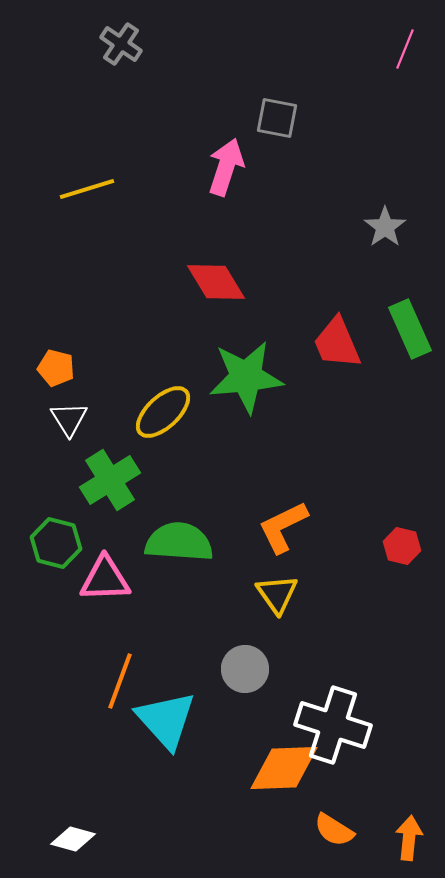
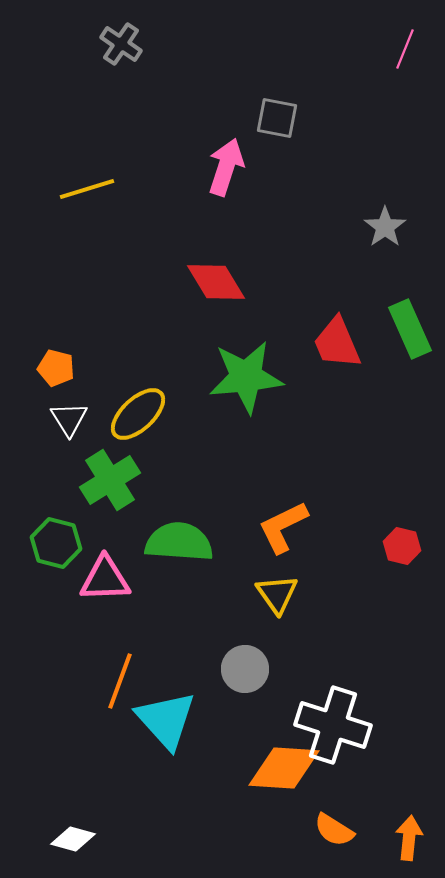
yellow ellipse: moved 25 px left, 2 px down
orange diamond: rotated 6 degrees clockwise
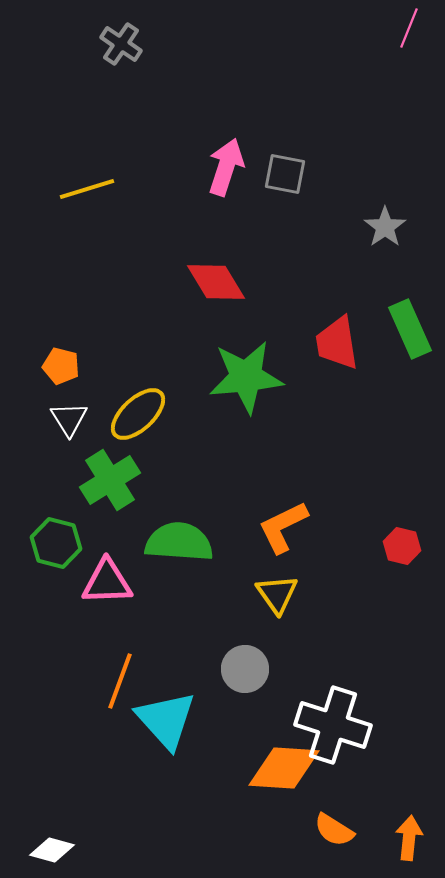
pink line: moved 4 px right, 21 px up
gray square: moved 8 px right, 56 px down
red trapezoid: rotated 14 degrees clockwise
orange pentagon: moved 5 px right, 2 px up
pink triangle: moved 2 px right, 3 px down
white diamond: moved 21 px left, 11 px down
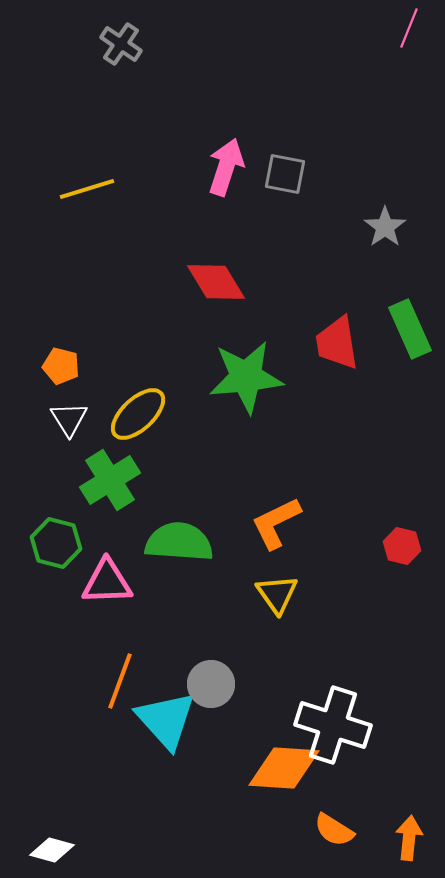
orange L-shape: moved 7 px left, 4 px up
gray circle: moved 34 px left, 15 px down
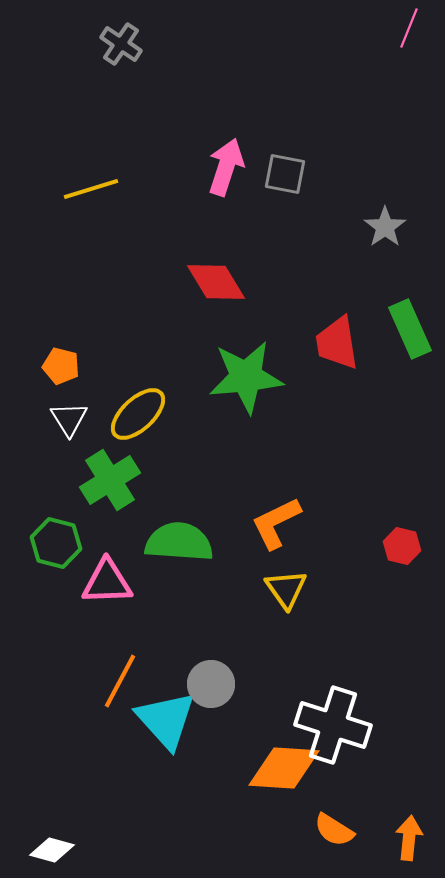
yellow line: moved 4 px right
yellow triangle: moved 9 px right, 5 px up
orange line: rotated 8 degrees clockwise
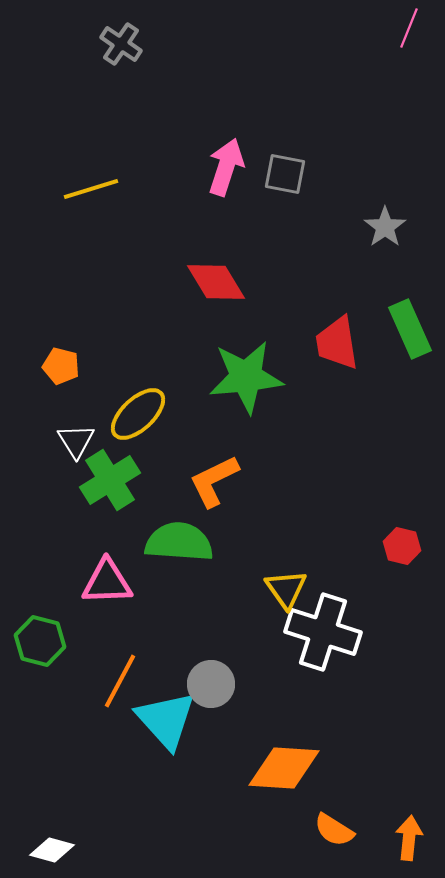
white triangle: moved 7 px right, 22 px down
orange L-shape: moved 62 px left, 42 px up
green hexagon: moved 16 px left, 98 px down
white cross: moved 10 px left, 93 px up
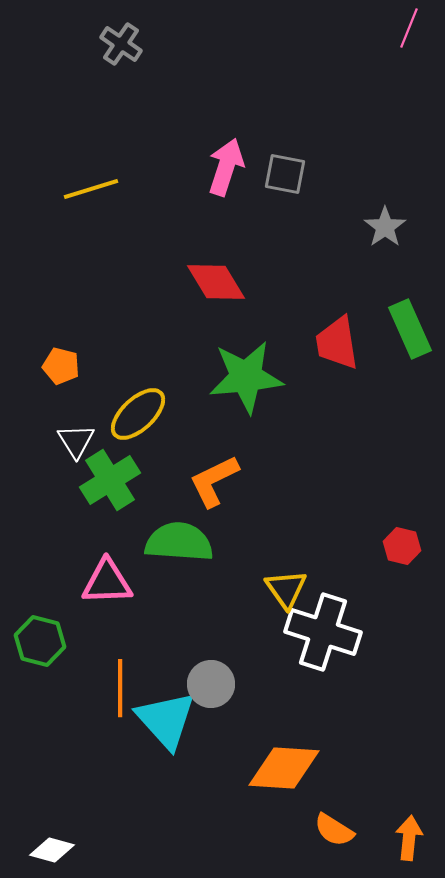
orange line: moved 7 px down; rotated 28 degrees counterclockwise
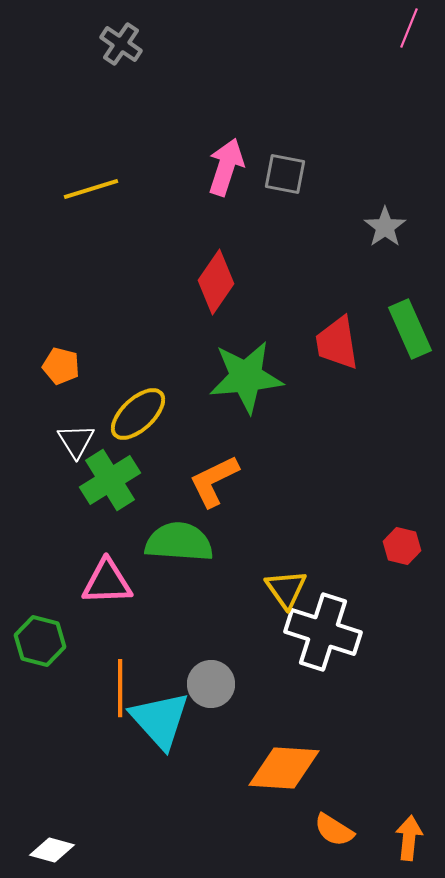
red diamond: rotated 66 degrees clockwise
cyan triangle: moved 6 px left
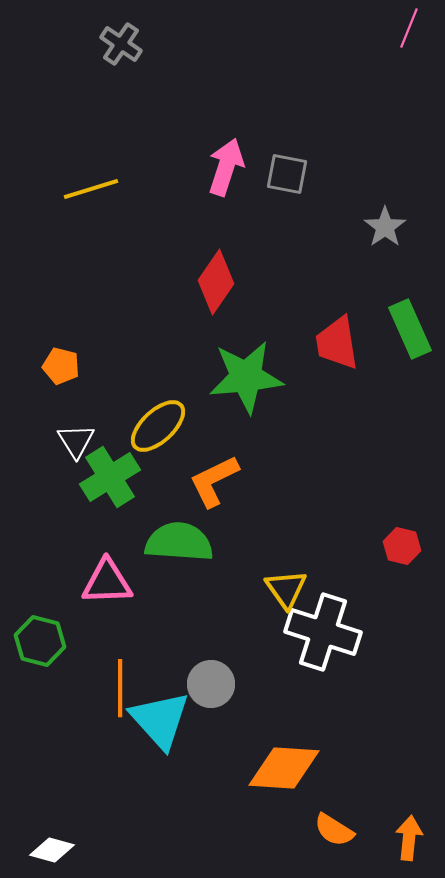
gray square: moved 2 px right
yellow ellipse: moved 20 px right, 12 px down
green cross: moved 3 px up
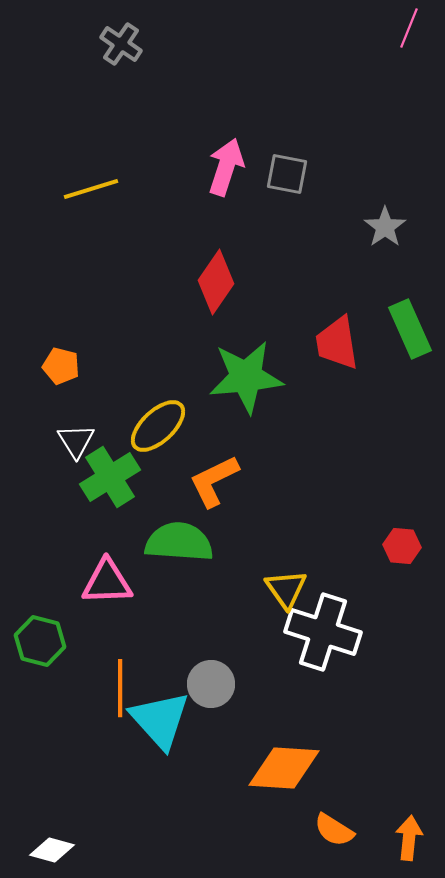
red hexagon: rotated 9 degrees counterclockwise
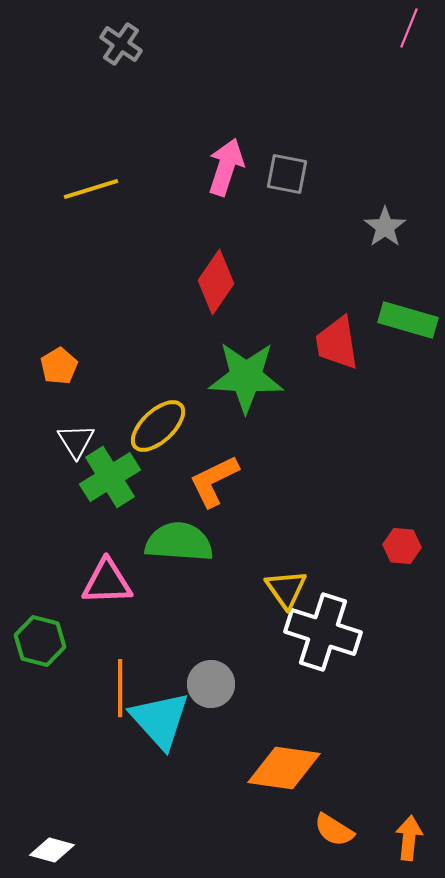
green rectangle: moved 2 px left, 9 px up; rotated 50 degrees counterclockwise
orange pentagon: moved 2 px left; rotated 27 degrees clockwise
green star: rotated 8 degrees clockwise
orange diamond: rotated 4 degrees clockwise
